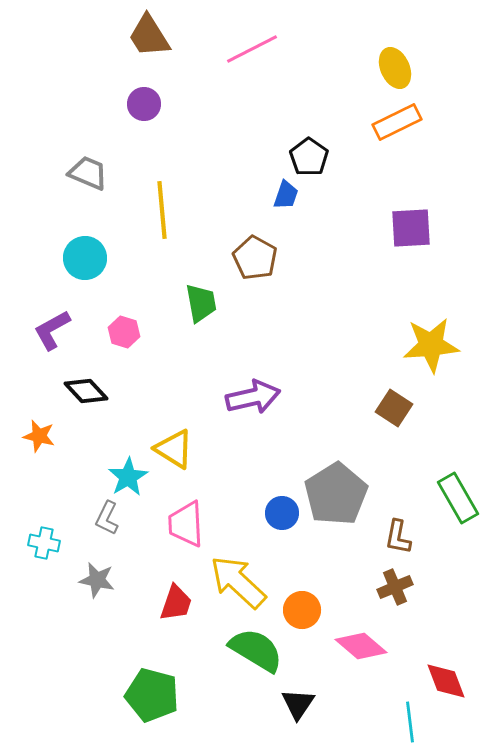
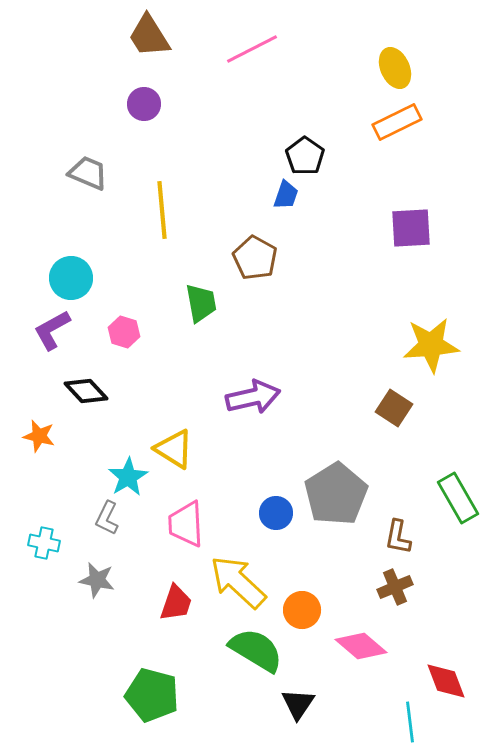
black pentagon: moved 4 px left, 1 px up
cyan circle: moved 14 px left, 20 px down
blue circle: moved 6 px left
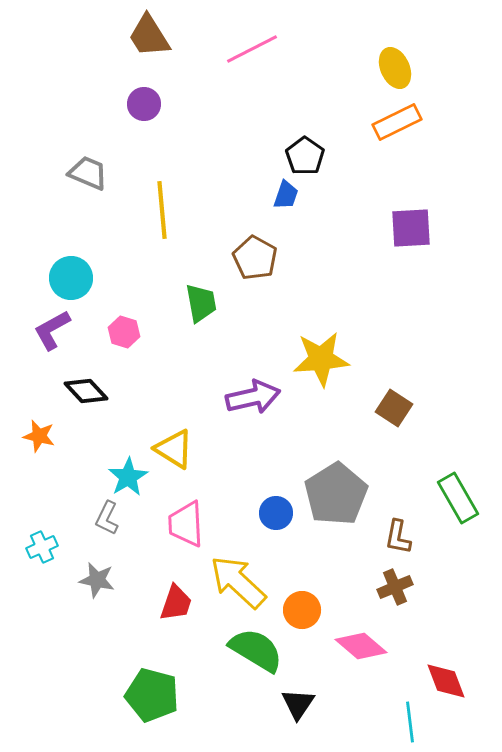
yellow star: moved 110 px left, 14 px down
cyan cross: moved 2 px left, 4 px down; rotated 36 degrees counterclockwise
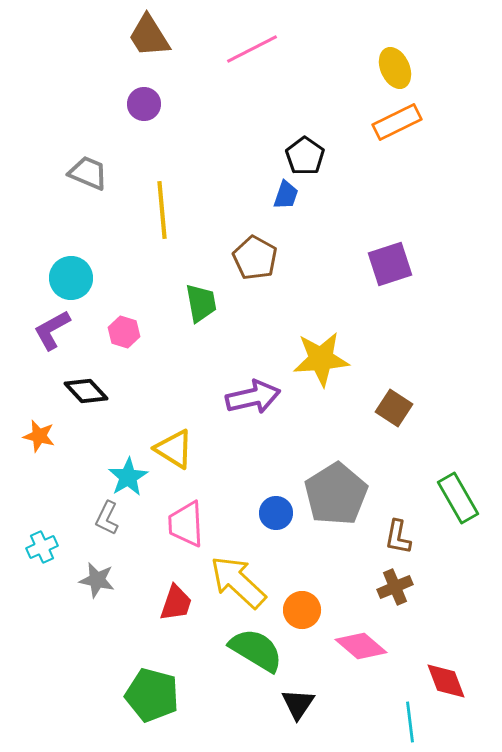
purple square: moved 21 px left, 36 px down; rotated 15 degrees counterclockwise
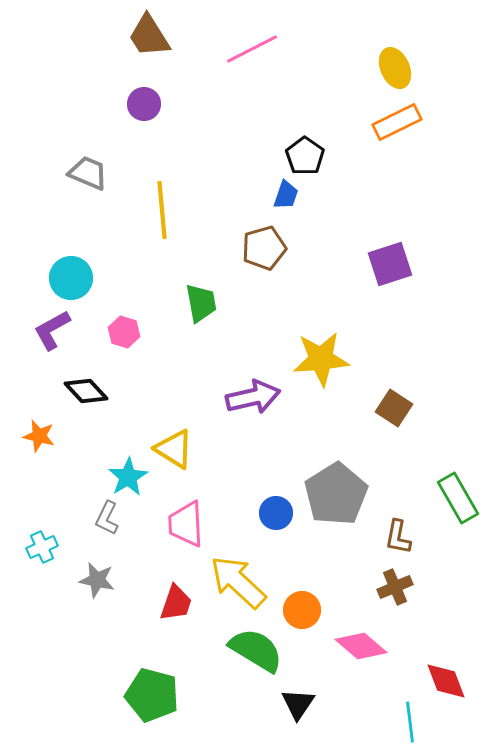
brown pentagon: moved 9 px right, 10 px up; rotated 27 degrees clockwise
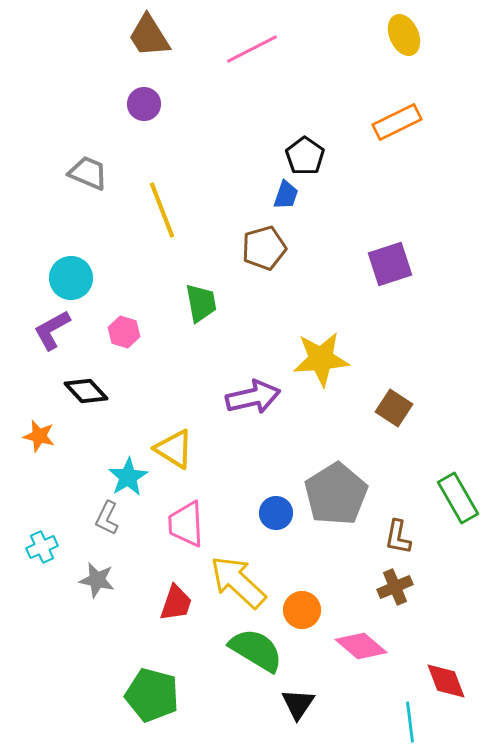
yellow ellipse: moved 9 px right, 33 px up
yellow line: rotated 16 degrees counterclockwise
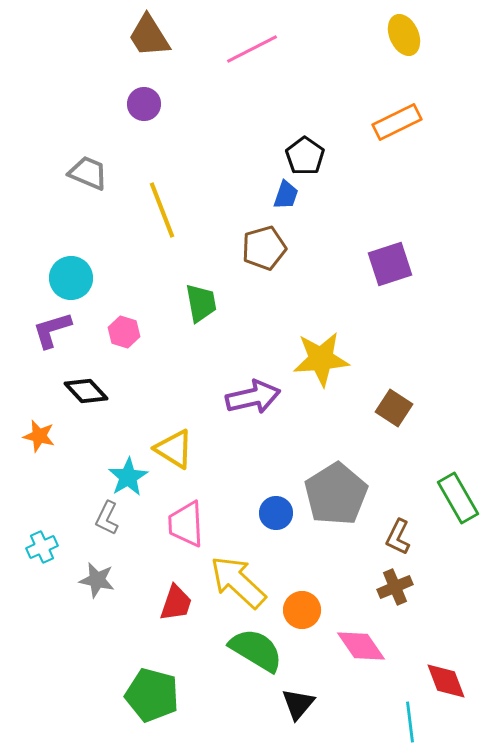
purple L-shape: rotated 12 degrees clockwise
brown L-shape: rotated 15 degrees clockwise
pink diamond: rotated 15 degrees clockwise
black triangle: rotated 6 degrees clockwise
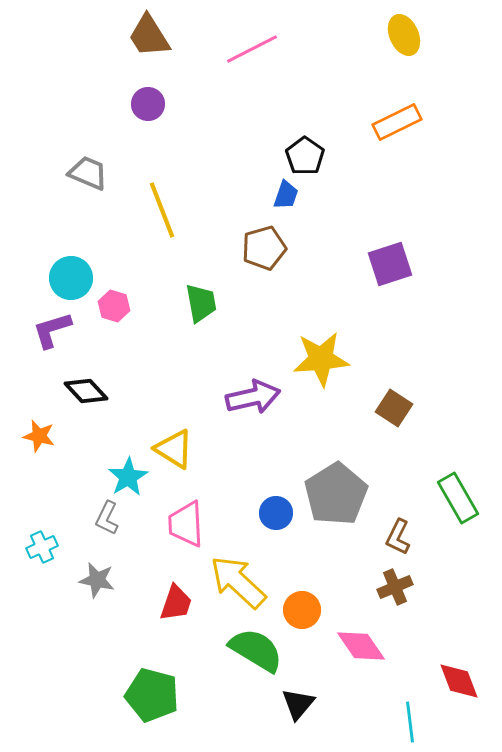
purple circle: moved 4 px right
pink hexagon: moved 10 px left, 26 px up
red diamond: moved 13 px right
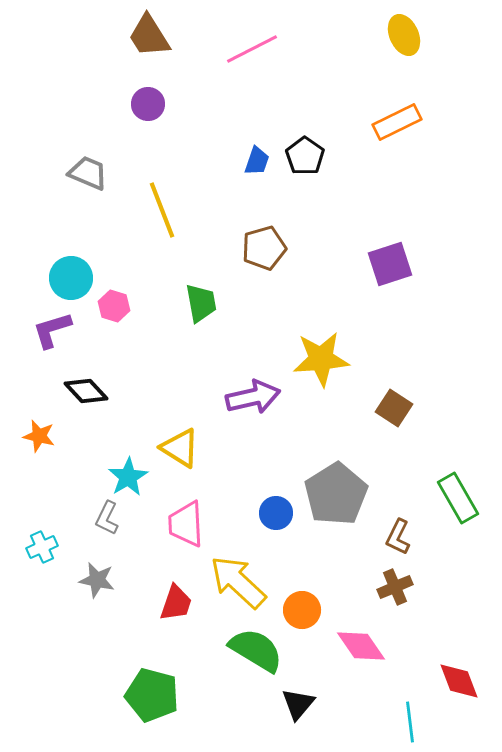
blue trapezoid: moved 29 px left, 34 px up
yellow triangle: moved 6 px right, 1 px up
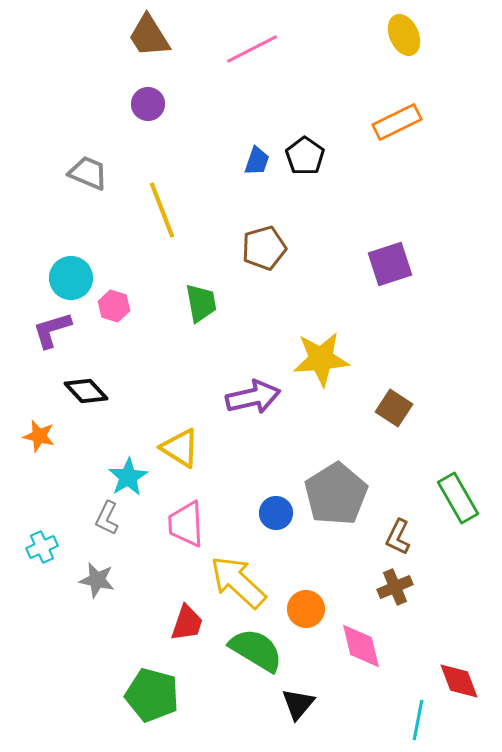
red trapezoid: moved 11 px right, 20 px down
orange circle: moved 4 px right, 1 px up
pink diamond: rotated 21 degrees clockwise
cyan line: moved 8 px right, 2 px up; rotated 18 degrees clockwise
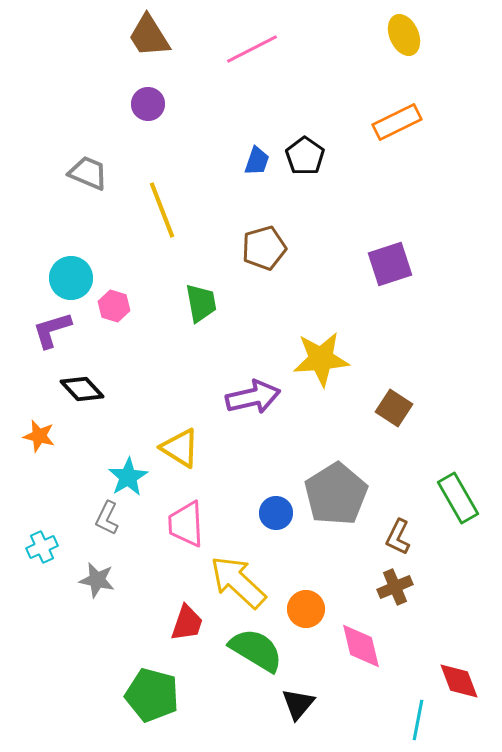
black diamond: moved 4 px left, 2 px up
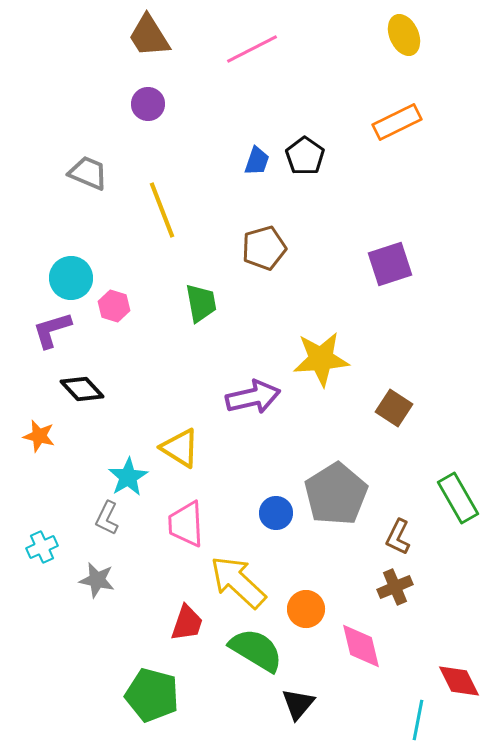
red diamond: rotated 6 degrees counterclockwise
